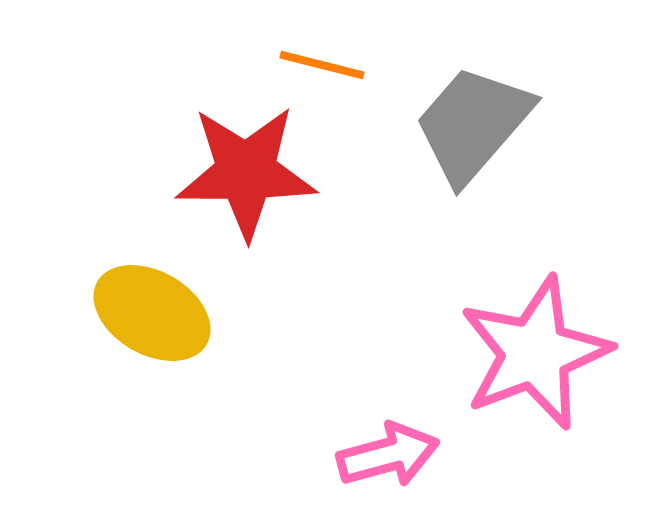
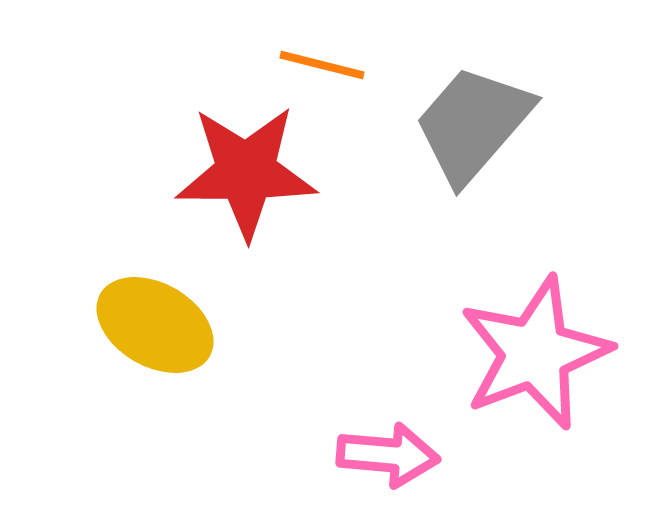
yellow ellipse: moved 3 px right, 12 px down
pink arrow: rotated 20 degrees clockwise
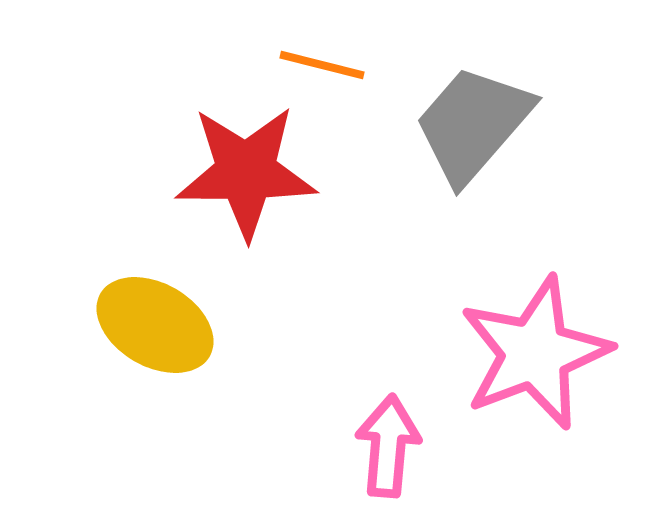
pink arrow: moved 9 px up; rotated 90 degrees counterclockwise
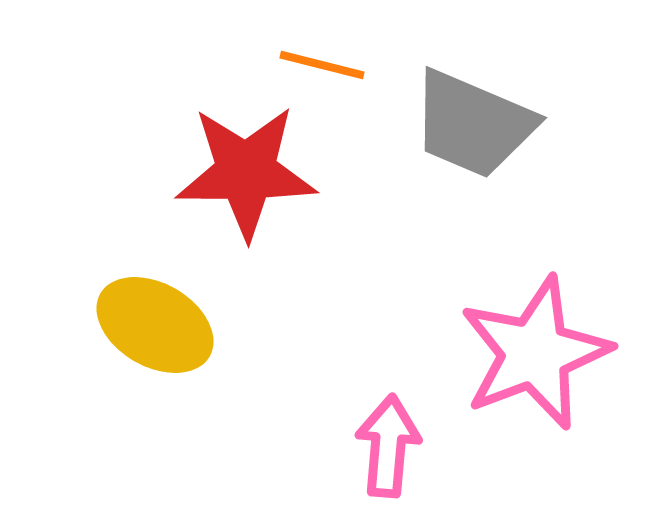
gray trapezoid: rotated 108 degrees counterclockwise
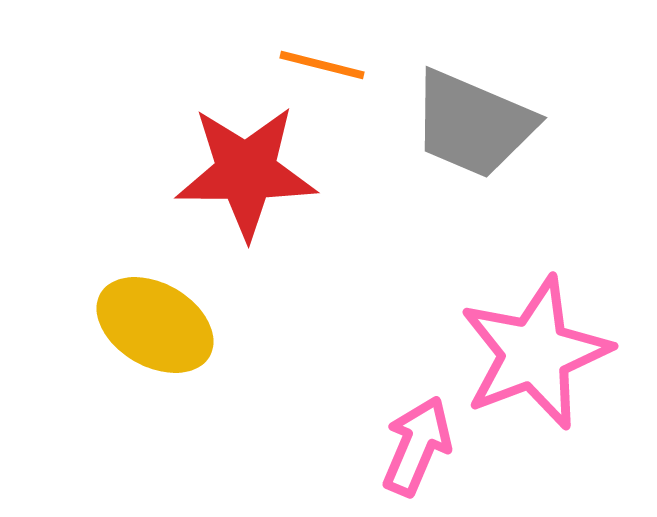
pink arrow: moved 29 px right; rotated 18 degrees clockwise
